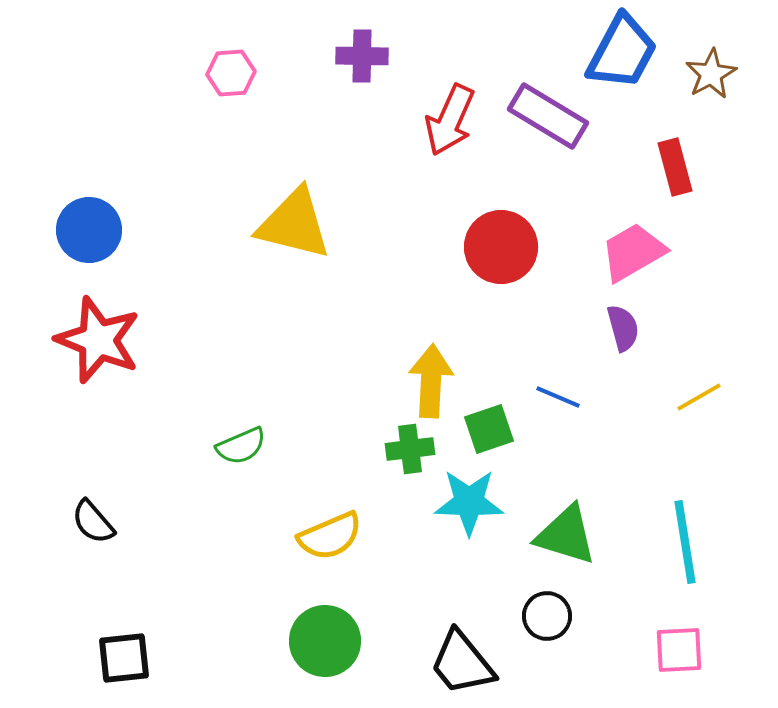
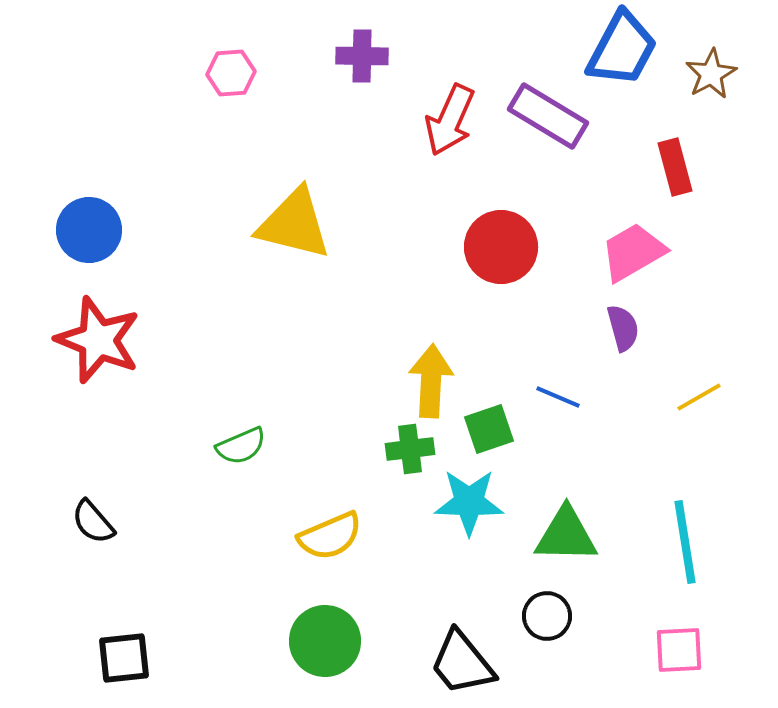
blue trapezoid: moved 3 px up
green triangle: rotated 16 degrees counterclockwise
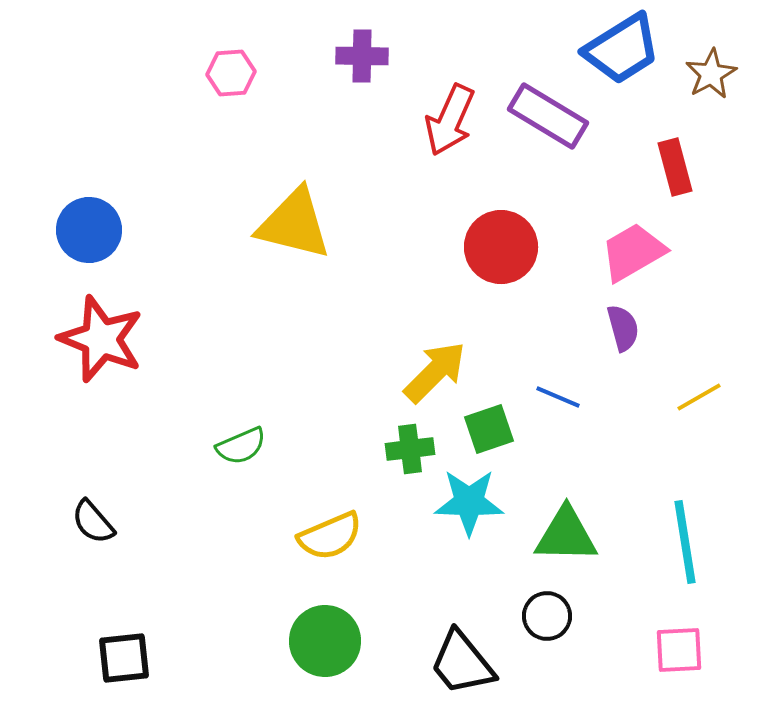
blue trapezoid: rotated 30 degrees clockwise
red star: moved 3 px right, 1 px up
yellow arrow: moved 4 px right, 9 px up; rotated 42 degrees clockwise
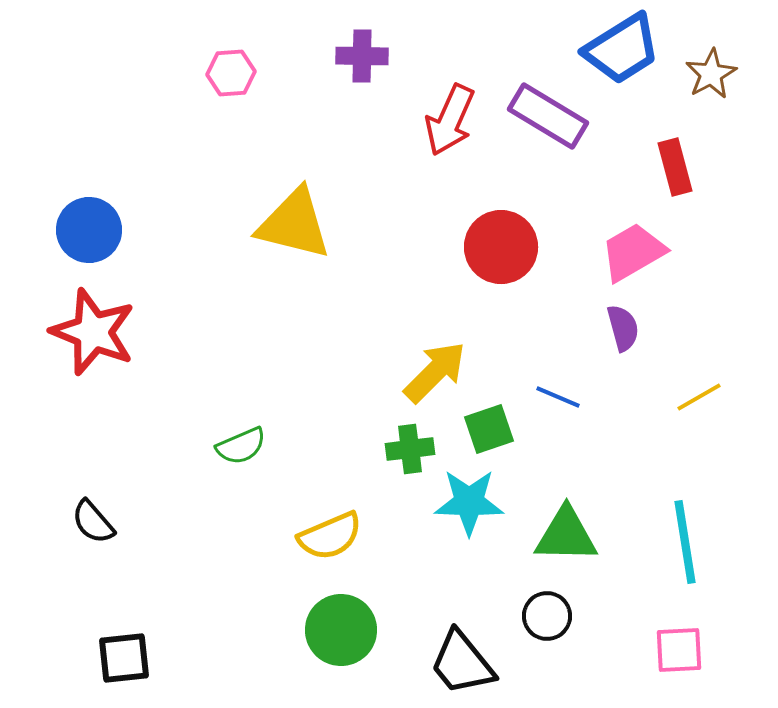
red star: moved 8 px left, 7 px up
green circle: moved 16 px right, 11 px up
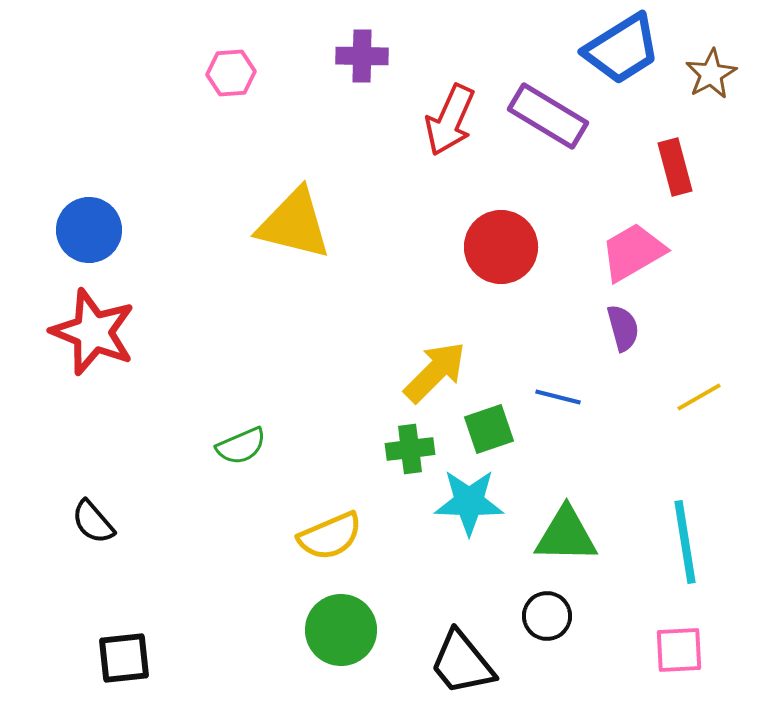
blue line: rotated 9 degrees counterclockwise
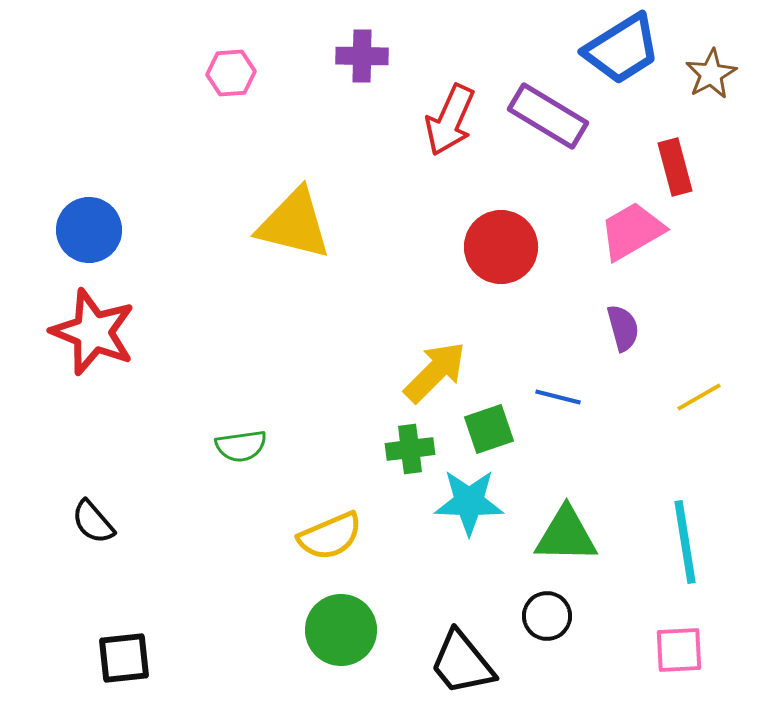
pink trapezoid: moved 1 px left, 21 px up
green semicircle: rotated 15 degrees clockwise
